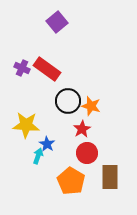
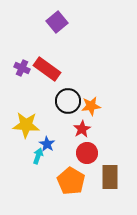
orange star: rotated 24 degrees counterclockwise
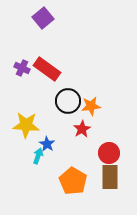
purple square: moved 14 px left, 4 px up
red circle: moved 22 px right
orange pentagon: moved 2 px right
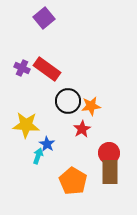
purple square: moved 1 px right
brown rectangle: moved 5 px up
